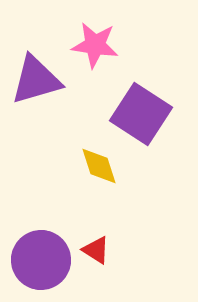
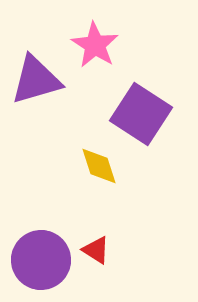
pink star: rotated 24 degrees clockwise
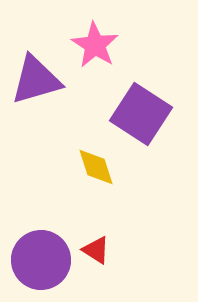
yellow diamond: moved 3 px left, 1 px down
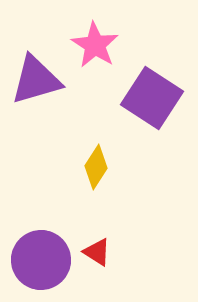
purple square: moved 11 px right, 16 px up
yellow diamond: rotated 51 degrees clockwise
red triangle: moved 1 px right, 2 px down
